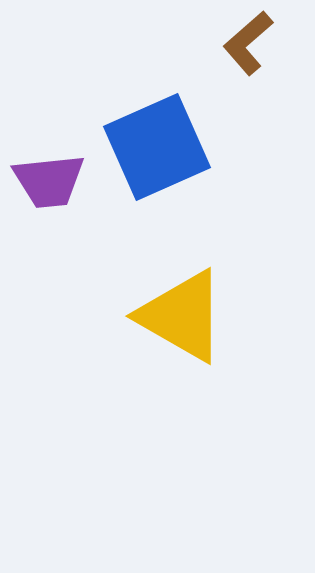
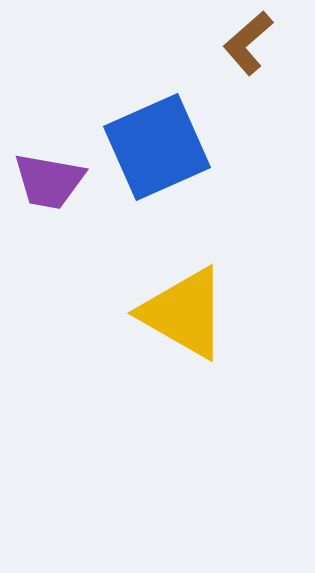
purple trapezoid: rotated 16 degrees clockwise
yellow triangle: moved 2 px right, 3 px up
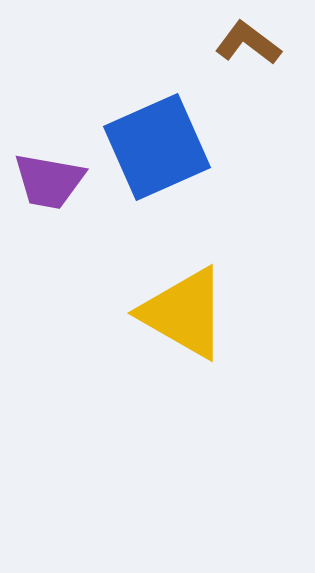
brown L-shape: rotated 78 degrees clockwise
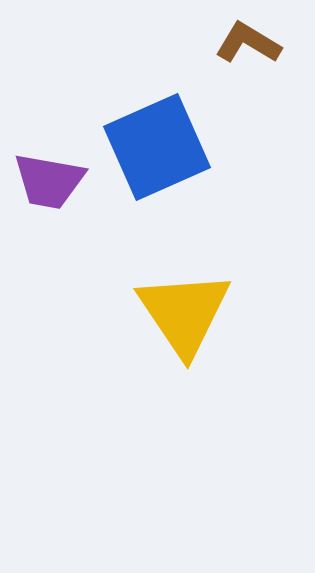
brown L-shape: rotated 6 degrees counterclockwise
yellow triangle: rotated 26 degrees clockwise
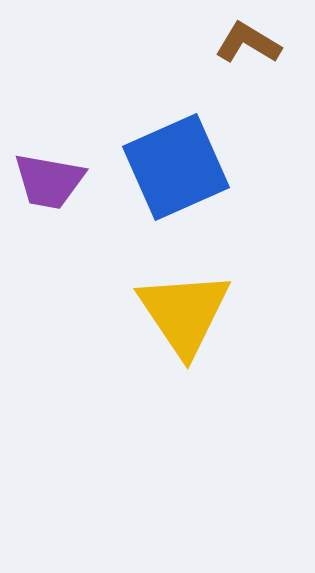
blue square: moved 19 px right, 20 px down
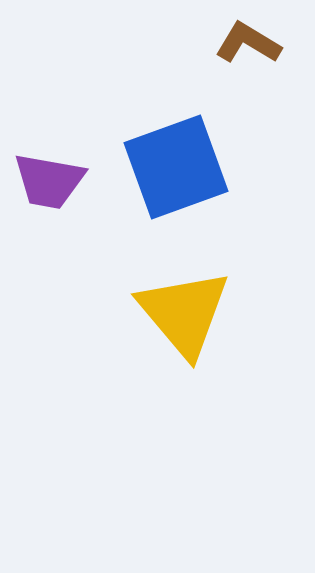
blue square: rotated 4 degrees clockwise
yellow triangle: rotated 6 degrees counterclockwise
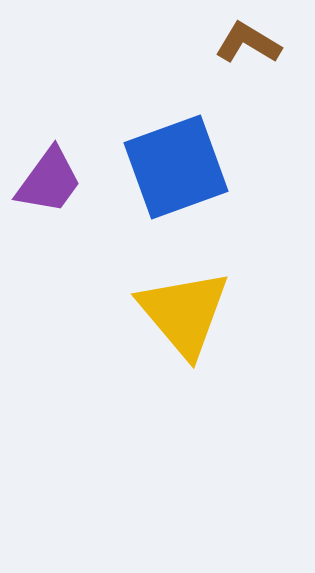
purple trapezoid: rotated 64 degrees counterclockwise
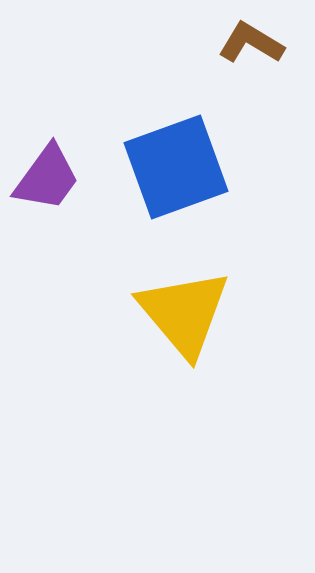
brown L-shape: moved 3 px right
purple trapezoid: moved 2 px left, 3 px up
